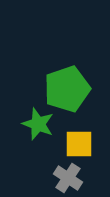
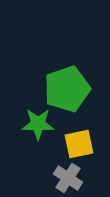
green star: rotated 20 degrees counterclockwise
yellow square: rotated 12 degrees counterclockwise
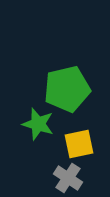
green pentagon: rotated 6 degrees clockwise
green star: rotated 16 degrees clockwise
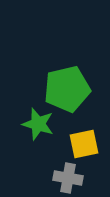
yellow square: moved 5 px right
gray cross: rotated 24 degrees counterclockwise
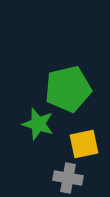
green pentagon: moved 1 px right
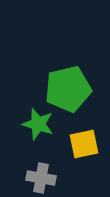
gray cross: moved 27 px left
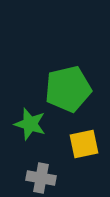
green star: moved 8 px left
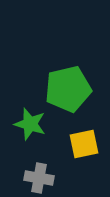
gray cross: moved 2 px left
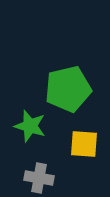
green star: moved 2 px down
yellow square: rotated 16 degrees clockwise
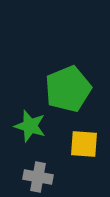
green pentagon: rotated 9 degrees counterclockwise
gray cross: moved 1 px left, 1 px up
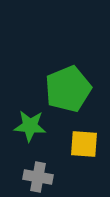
green star: rotated 12 degrees counterclockwise
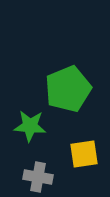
yellow square: moved 10 px down; rotated 12 degrees counterclockwise
